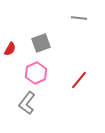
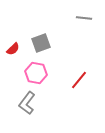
gray line: moved 5 px right
red semicircle: moved 3 px right; rotated 16 degrees clockwise
pink hexagon: rotated 25 degrees counterclockwise
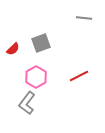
pink hexagon: moved 4 px down; rotated 20 degrees clockwise
red line: moved 4 px up; rotated 24 degrees clockwise
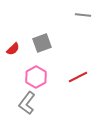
gray line: moved 1 px left, 3 px up
gray square: moved 1 px right
red line: moved 1 px left, 1 px down
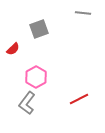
gray line: moved 2 px up
gray square: moved 3 px left, 14 px up
red line: moved 1 px right, 22 px down
